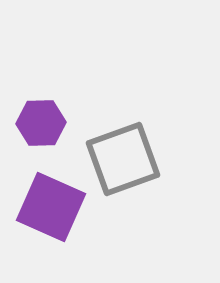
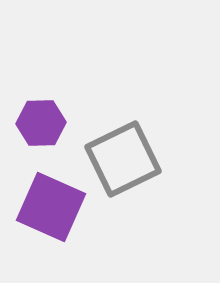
gray square: rotated 6 degrees counterclockwise
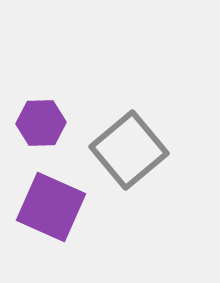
gray square: moved 6 px right, 9 px up; rotated 14 degrees counterclockwise
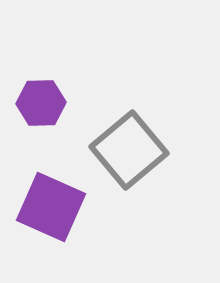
purple hexagon: moved 20 px up
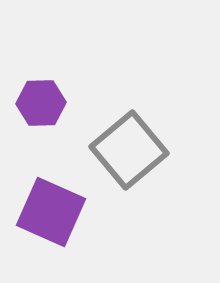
purple square: moved 5 px down
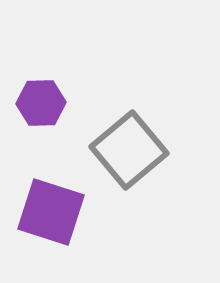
purple square: rotated 6 degrees counterclockwise
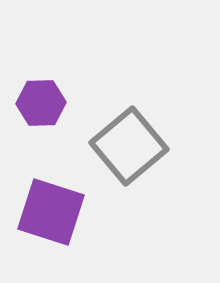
gray square: moved 4 px up
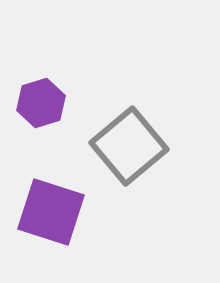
purple hexagon: rotated 15 degrees counterclockwise
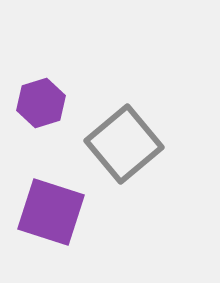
gray square: moved 5 px left, 2 px up
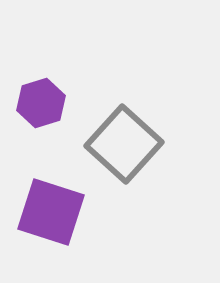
gray square: rotated 8 degrees counterclockwise
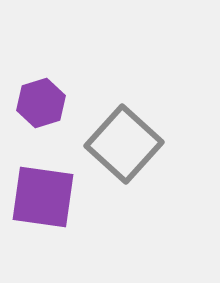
purple square: moved 8 px left, 15 px up; rotated 10 degrees counterclockwise
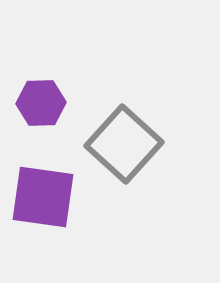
purple hexagon: rotated 15 degrees clockwise
